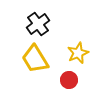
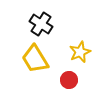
black cross: moved 3 px right; rotated 20 degrees counterclockwise
yellow star: moved 2 px right, 1 px up
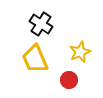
yellow trapezoid: rotated 8 degrees clockwise
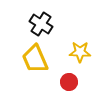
yellow star: rotated 25 degrees clockwise
red circle: moved 2 px down
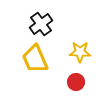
black cross: rotated 20 degrees clockwise
red circle: moved 7 px right
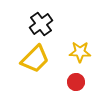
yellow trapezoid: rotated 112 degrees counterclockwise
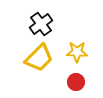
yellow star: moved 3 px left
yellow trapezoid: moved 4 px right, 1 px up
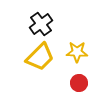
yellow trapezoid: moved 1 px right, 1 px up
red circle: moved 3 px right, 1 px down
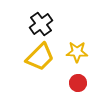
red circle: moved 1 px left
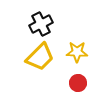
black cross: rotated 10 degrees clockwise
